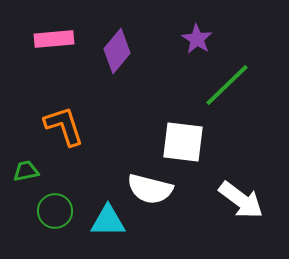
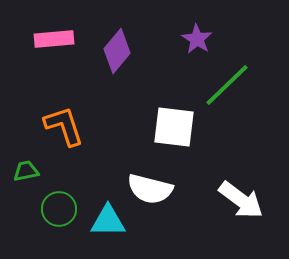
white square: moved 9 px left, 15 px up
green circle: moved 4 px right, 2 px up
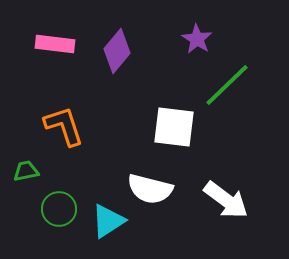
pink rectangle: moved 1 px right, 5 px down; rotated 12 degrees clockwise
white arrow: moved 15 px left
cyan triangle: rotated 33 degrees counterclockwise
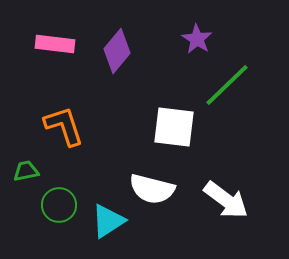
white semicircle: moved 2 px right
green circle: moved 4 px up
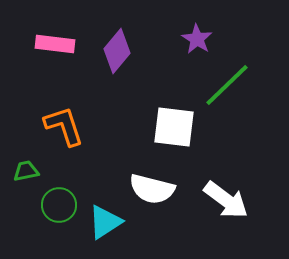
cyan triangle: moved 3 px left, 1 px down
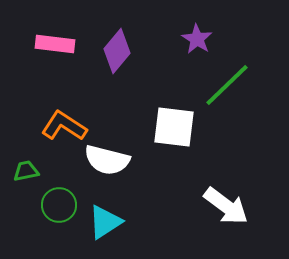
orange L-shape: rotated 39 degrees counterclockwise
white semicircle: moved 45 px left, 29 px up
white arrow: moved 6 px down
